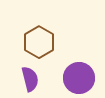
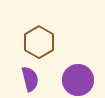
purple circle: moved 1 px left, 2 px down
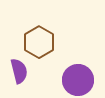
purple semicircle: moved 11 px left, 8 px up
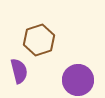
brown hexagon: moved 2 px up; rotated 12 degrees clockwise
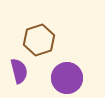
purple circle: moved 11 px left, 2 px up
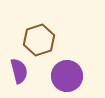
purple circle: moved 2 px up
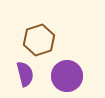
purple semicircle: moved 6 px right, 3 px down
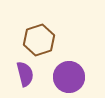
purple circle: moved 2 px right, 1 px down
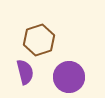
purple semicircle: moved 2 px up
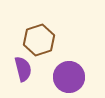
purple semicircle: moved 2 px left, 3 px up
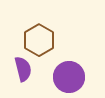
brown hexagon: rotated 12 degrees counterclockwise
